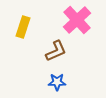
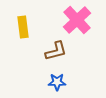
yellow rectangle: rotated 25 degrees counterclockwise
brown L-shape: rotated 10 degrees clockwise
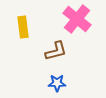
pink cross: moved 1 px up; rotated 8 degrees counterclockwise
blue star: moved 1 px down
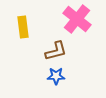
blue star: moved 1 px left, 7 px up
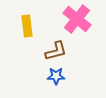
yellow rectangle: moved 4 px right, 1 px up
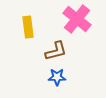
yellow rectangle: moved 1 px right, 1 px down
blue star: moved 1 px right, 1 px down
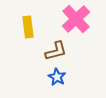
pink cross: moved 1 px left; rotated 8 degrees clockwise
blue star: rotated 30 degrees clockwise
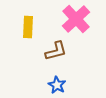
yellow rectangle: rotated 10 degrees clockwise
blue star: moved 8 px down
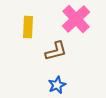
blue star: rotated 18 degrees clockwise
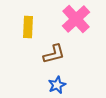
brown L-shape: moved 2 px left, 3 px down
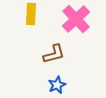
yellow rectangle: moved 3 px right, 13 px up
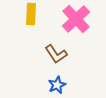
brown L-shape: moved 2 px right; rotated 70 degrees clockwise
